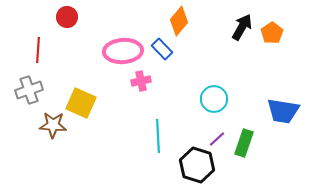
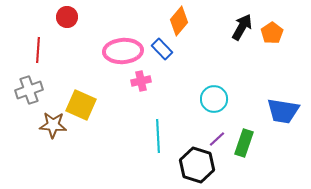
yellow square: moved 2 px down
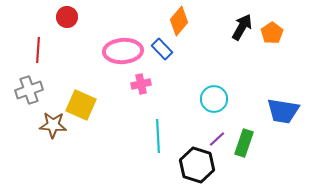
pink cross: moved 3 px down
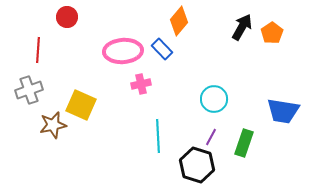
brown star: rotated 16 degrees counterclockwise
purple line: moved 6 px left, 2 px up; rotated 18 degrees counterclockwise
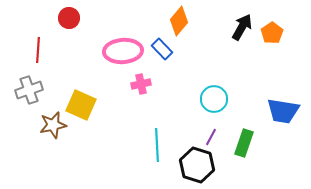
red circle: moved 2 px right, 1 px down
cyan line: moved 1 px left, 9 px down
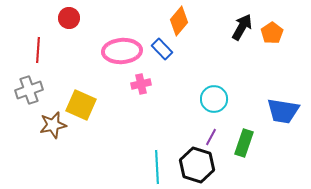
pink ellipse: moved 1 px left
cyan line: moved 22 px down
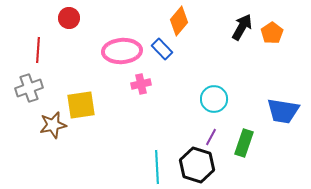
gray cross: moved 2 px up
yellow square: rotated 32 degrees counterclockwise
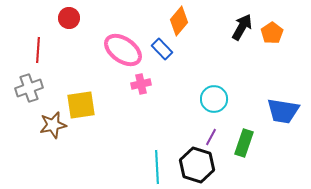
pink ellipse: moved 1 px right, 1 px up; rotated 39 degrees clockwise
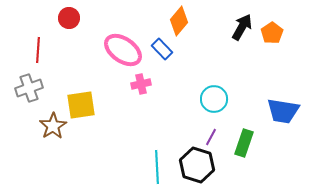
brown star: moved 1 px down; rotated 20 degrees counterclockwise
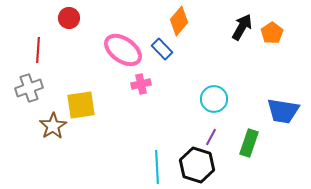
green rectangle: moved 5 px right
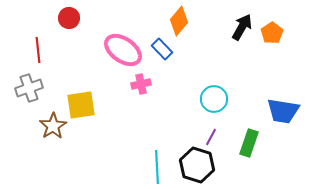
red line: rotated 10 degrees counterclockwise
